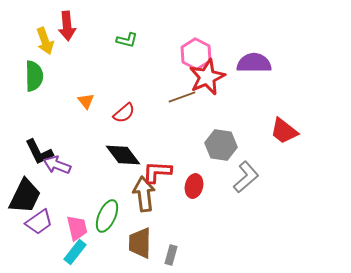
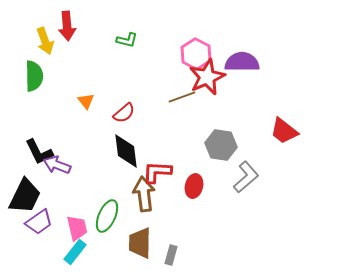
purple semicircle: moved 12 px left, 1 px up
black diamond: moved 3 px right, 4 px up; rotated 30 degrees clockwise
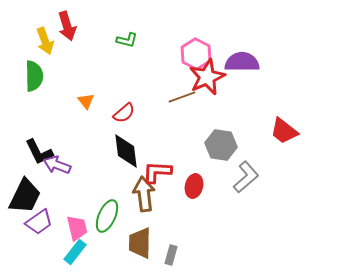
red arrow: rotated 12 degrees counterclockwise
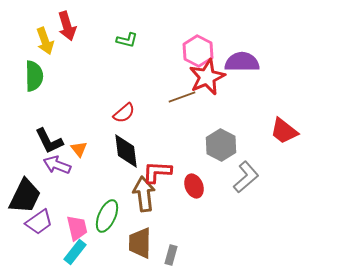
pink hexagon: moved 2 px right, 3 px up
orange triangle: moved 7 px left, 48 px down
gray hexagon: rotated 20 degrees clockwise
black L-shape: moved 10 px right, 11 px up
red ellipse: rotated 35 degrees counterclockwise
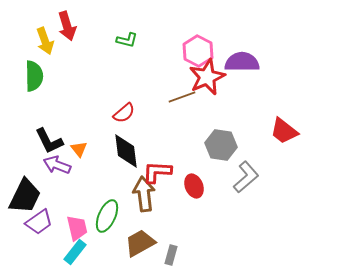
gray hexagon: rotated 20 degrees counterclockwise
brown trapezoid: rotated 60 degrees clockwise
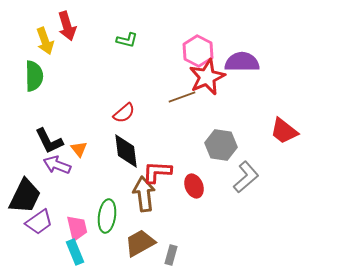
green ellipse: rotated 16 degrees counterclockwise
cyan rectangle: rotated 60 degrees counterclockwise
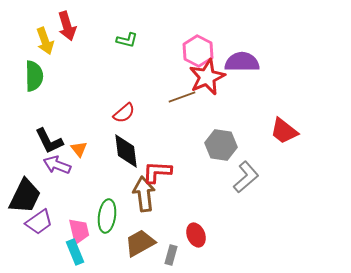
red ellipse: moved 2 px right, 49 px down
pink trapezoid: moved 2 px right, 3 px down
